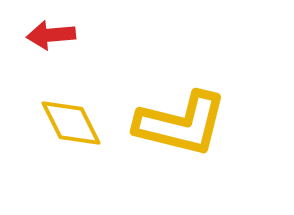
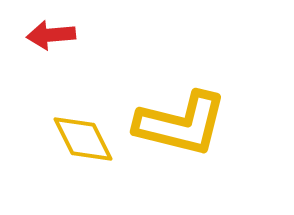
yellow diamond: moved 12 px right, 16 px down
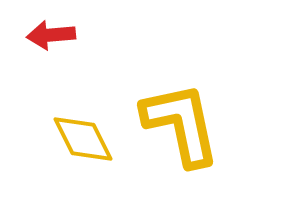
yellow L-shape: rotated 116 degrees counterclockwise
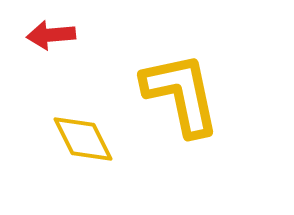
yellow L-shape: moved 30 px up
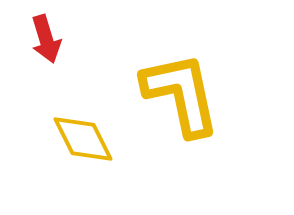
red arrow: moved 5 px left, 4 px down; rotated 102 degrees counterclockwise
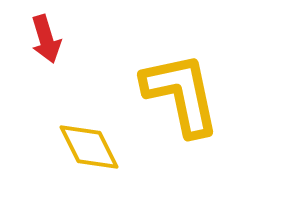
yellow diamond: moved 6 px right, 8 px down
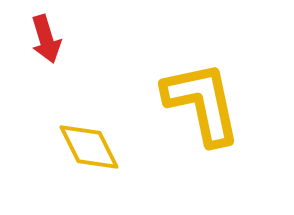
yellow L-shape: moved 21 px right, 9 px down
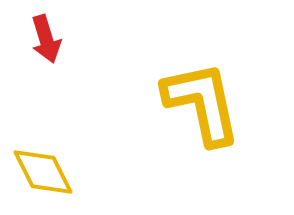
yellow diamond: moved 46 px left, 25 px down
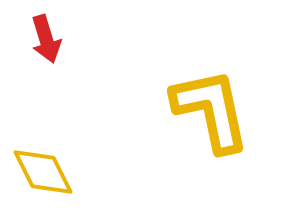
yellow L-shape: moved 9 px right, 7 px down
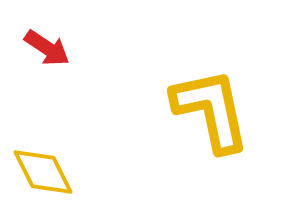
red arrow: moved 1 px right, 9 px down; rotated 39 degrees counterclockwise
